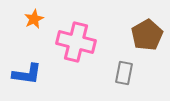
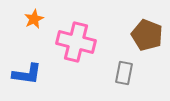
brown pentagon: rotated 20 degrees counterclockwise
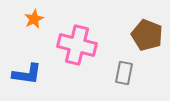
pink cross: moved 1 px right, 3 px down
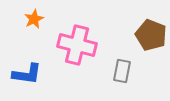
brown pentagon: moved 4 px right
gray rectangle: moved 2 px left, 2 px up
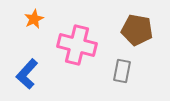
brown pentagon: moved 14 px left, 5 px up; rotated 12 degrees counterclockwise
blue L-shape: rotated 124 degrees clockwise
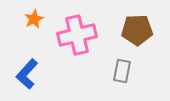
brown pentagon: rotated 12 degrees counterclockwise
pink cross: moved 10 px up; rotated 27 degrees counterclockwise
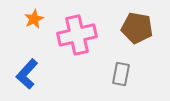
brown pentagon: moved 2 px up; rotated 12 degrees clockwise
gray rectangle: moved 1 px left, 3 px down
